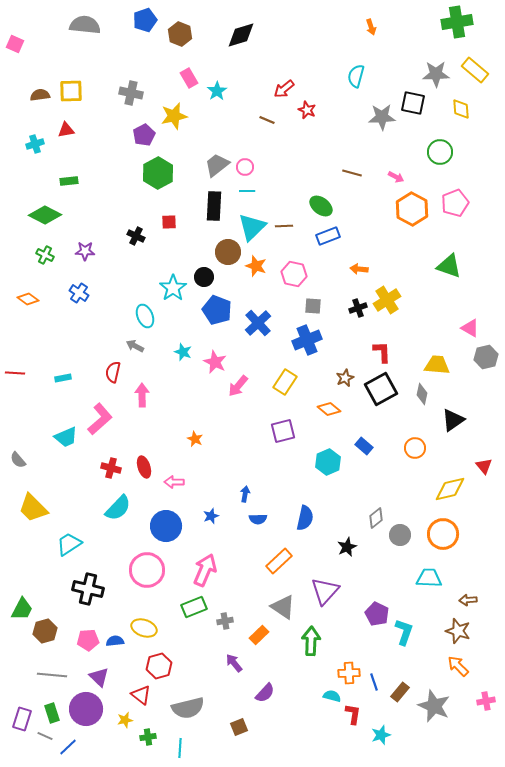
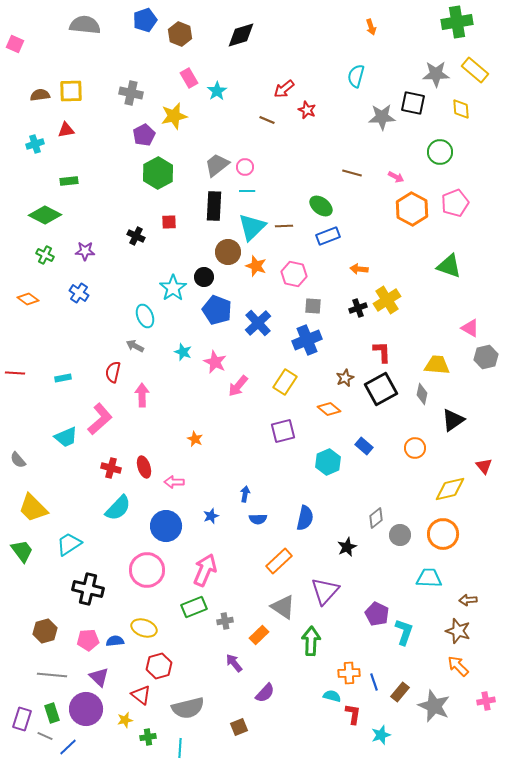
green trapezoid at (22, 609): moved 58 px up; rotated 65 degrees counterclockwise
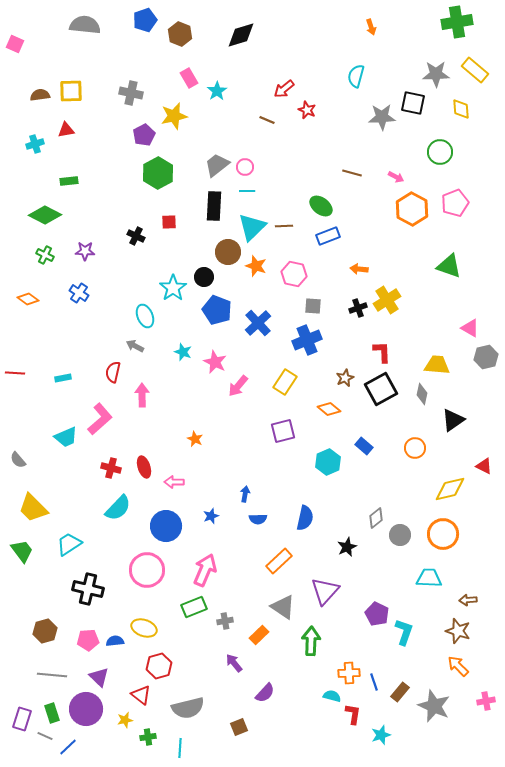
red triangle at (484, 466): rotated 24 degrees counterclockwise
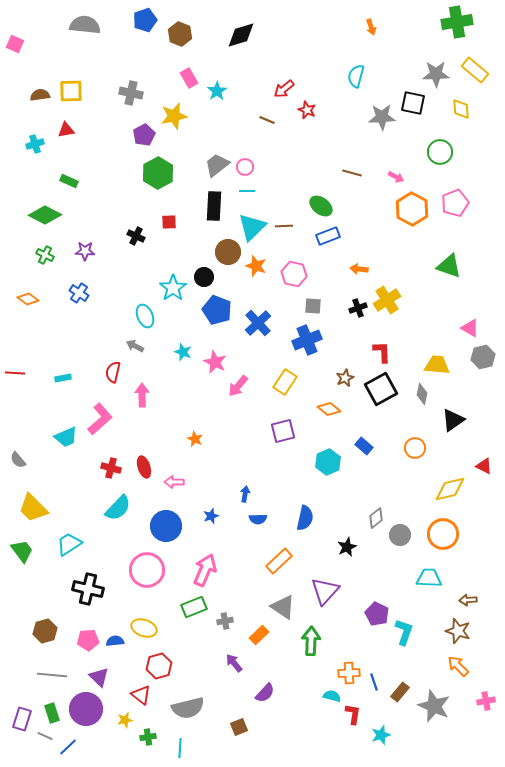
green rectangle at (69, 181): rotated 30 degrees clockwise
gray hexagon at (486, 357): moved 3 px left
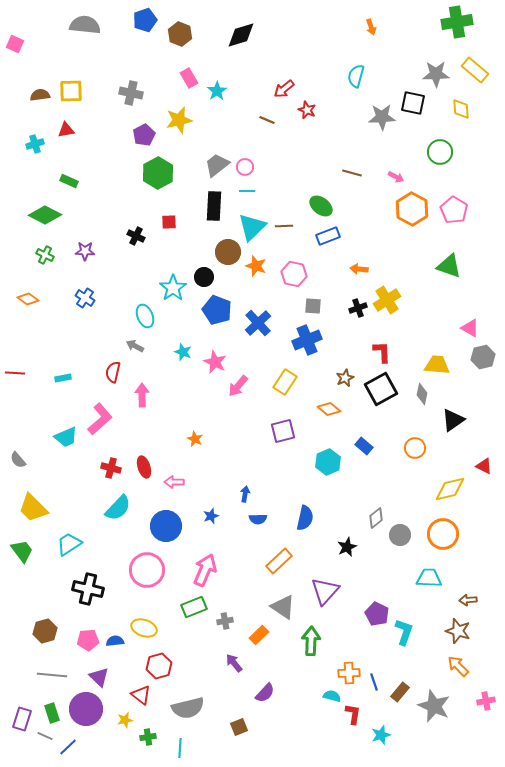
yellow star at (174, 116): moved 5 px right, 4 px down
pink pentagon at (455, 203): moved 1 px left, 7 px down; rotated 20 degrees counterclockwise
blue cross at (79, 293): moved 6 px right, 5 px down
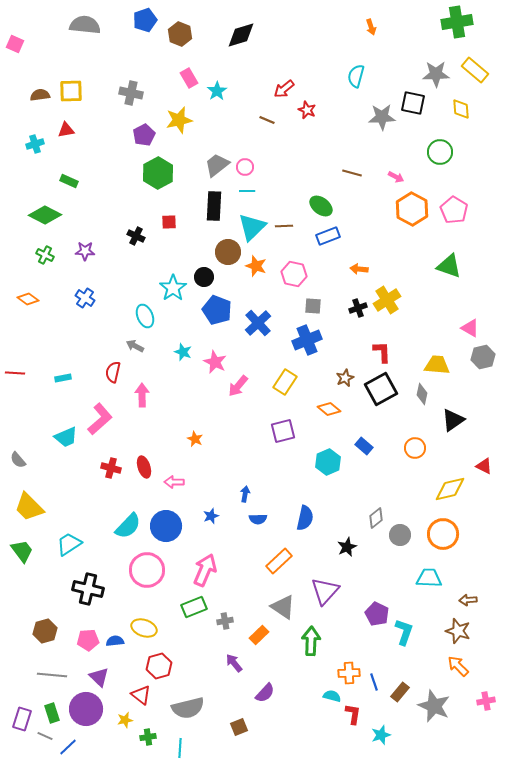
yellow trapezoid at (33, 508): moved 4 px left, 1 px up
cyan semicircle at (118, 508): moved 10 px right, 18 px down
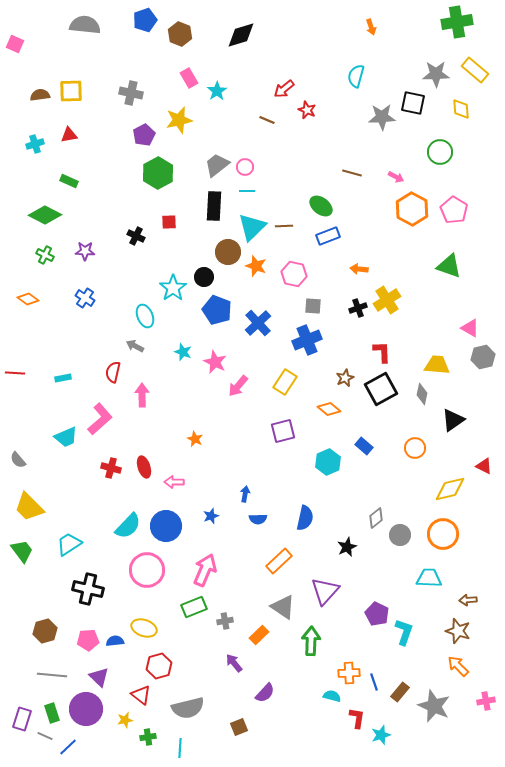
red triangle at (66, 130): moved 3 px right, 5 px down
red L-shape at (353, 714): moved 4 px right, 4 px down
